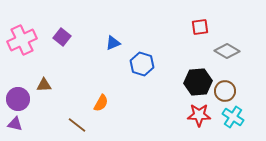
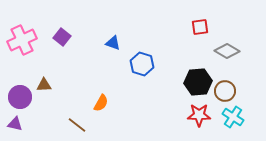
blue triangle: rotated 42 degrees clockwise
purple circle: moved 2 px right, 2 px up
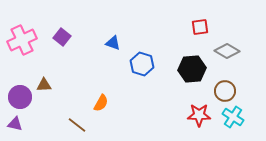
black hexagon: moved 6 px left, 13 px up
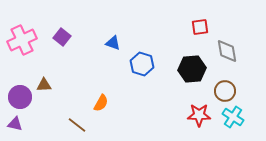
gray diamond: rotated 50 degrees clockwise
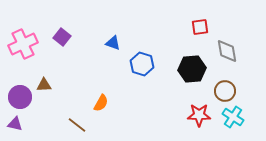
pink cross: moved 1 px right, 4 px down
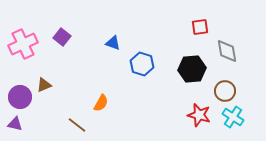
brown triangle: rotated 21 degrees counterclockwise
red star: rotated 15 degrees clockwise
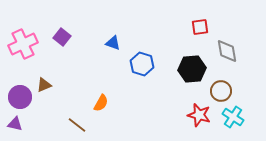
brown circle: moved 4 px left
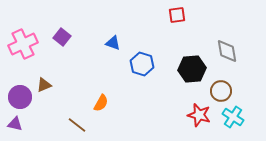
red square: moved 23 px left, 12 px up
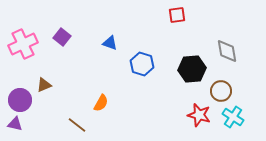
blue triangle: moved 3 px left
purple circle: moved 3 px down
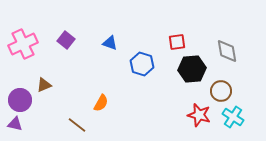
red square: moved 27 px down
purple square: moved 4 px right, 3 px down
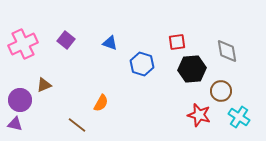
cyan cross: moved 6 px right
